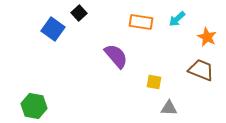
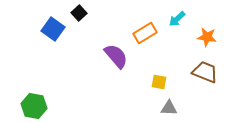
orange rectangle: moved 4 px right, 11 px down; rotated 40 degrees counterclockwise
orange star: rotated 18 degrees counterclockwise
brown trapezoid: moved 4 px right, 2 px down
yellow square: moved 5 px right
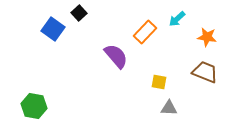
orange rectangle: moved 1 px up; rotated 15 degrees counterclockwise
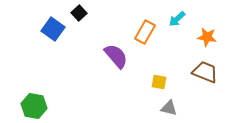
orange rectangle: rotated 15 degrees counterclockwise
gray triangle: rotated 12 degrees clockwise
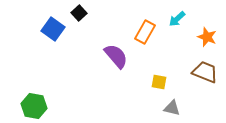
orange star: rotated 12 degrees clockwise
gray triangle: moved 3 px right
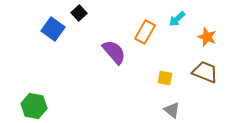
purple semicircle: moved 2 px left, 4 px up
yellow square: moved 6 px right, 4 px up
gray triangle: moved 2 px down; rotated 24 degrees clockwise
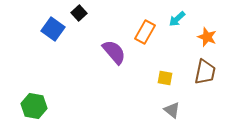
brown trapezoid: rotated 80 degrees clockwise
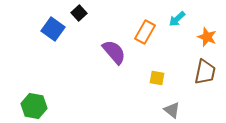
yellow square: moved 8 px left
